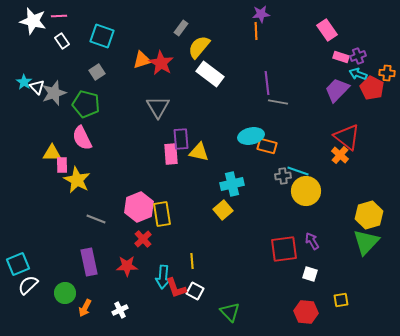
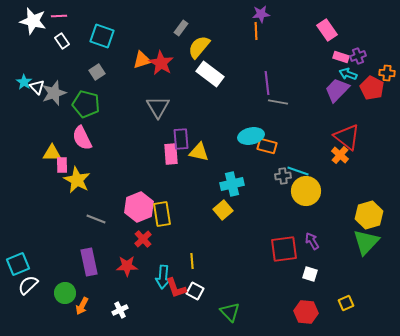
cyan arrow at (358, 74): moved 10 px left
yellow square at (341, 300): moved 5 px right, 3 px down; rotated 14 degrees counterclockwise
orange arrow at (85, 308): moved 3 px left, 2 px up
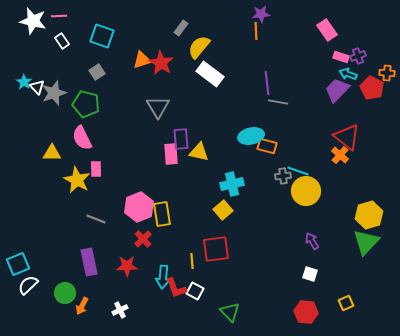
pink rectangle at (62, 165): moved 34 px right, 4 px down
red square at (284, 249): moved 68 px left
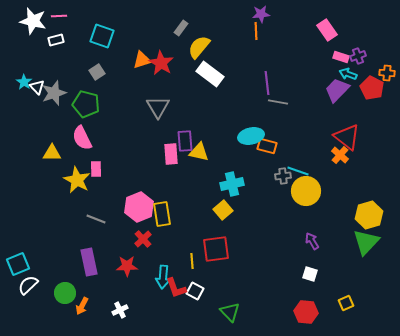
white rectangle at (62, 41): moved 6 px left, 1 px up; rotated 70 degrees counterclockwise
purple rectangle at (181, 139): moved 4 px right, 2 px down
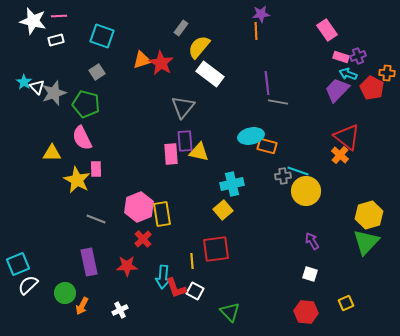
gray triangle at (158, 107): moved 25 px right; rotated 10 degrees clockwise
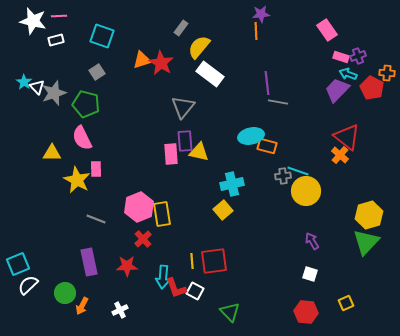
red square at (216, 249): moved 2 px left, 12 px down
